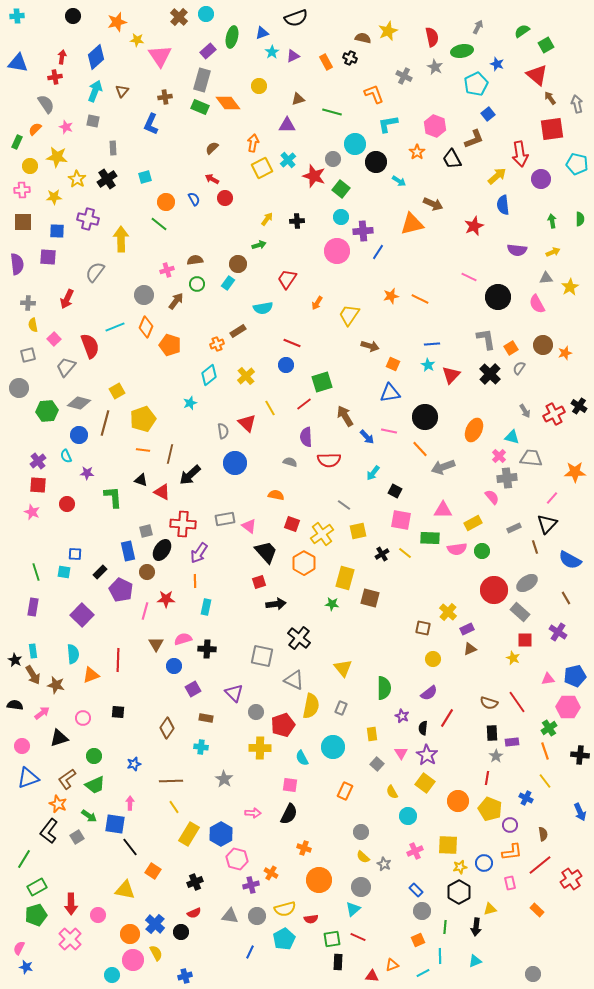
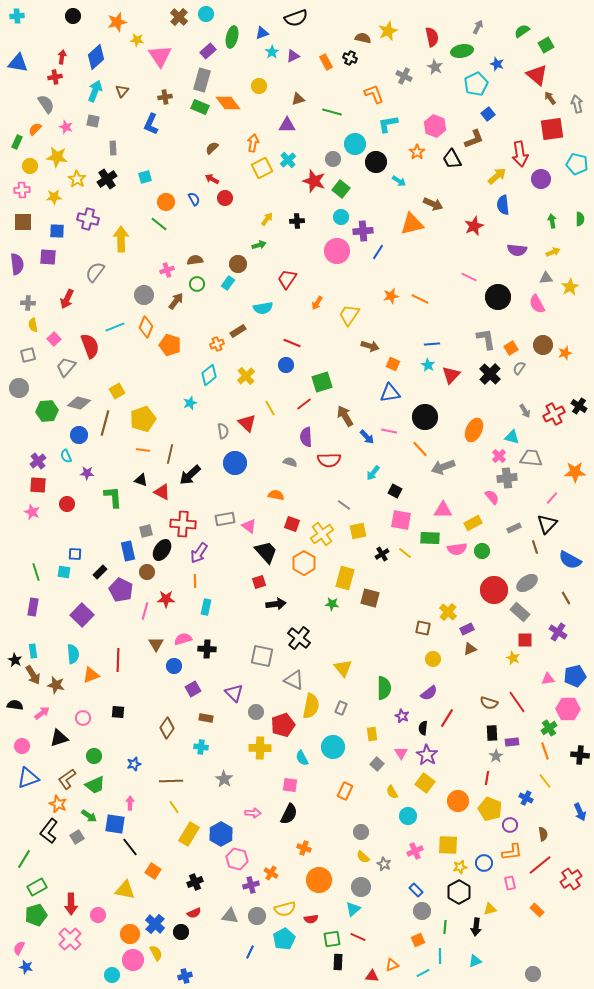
red star at (314, 176): moved 5 px down
pink hexagon at (568, 707): moved 2 px down
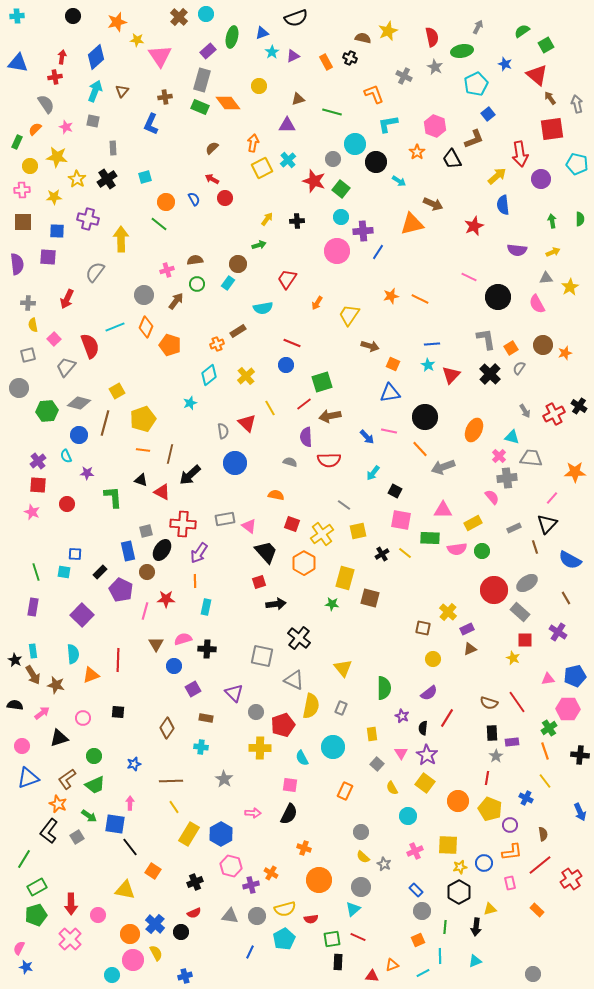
blue star at (497, 64): moved 8 px right
brown arrow at (345, 416): moved 15 px left; rotated 70 degrees counterclockwise
yellow semicircle at (392, 792): moved 4 px up
pink hexagon at (237, 859): moved 6 px left, 7 px down
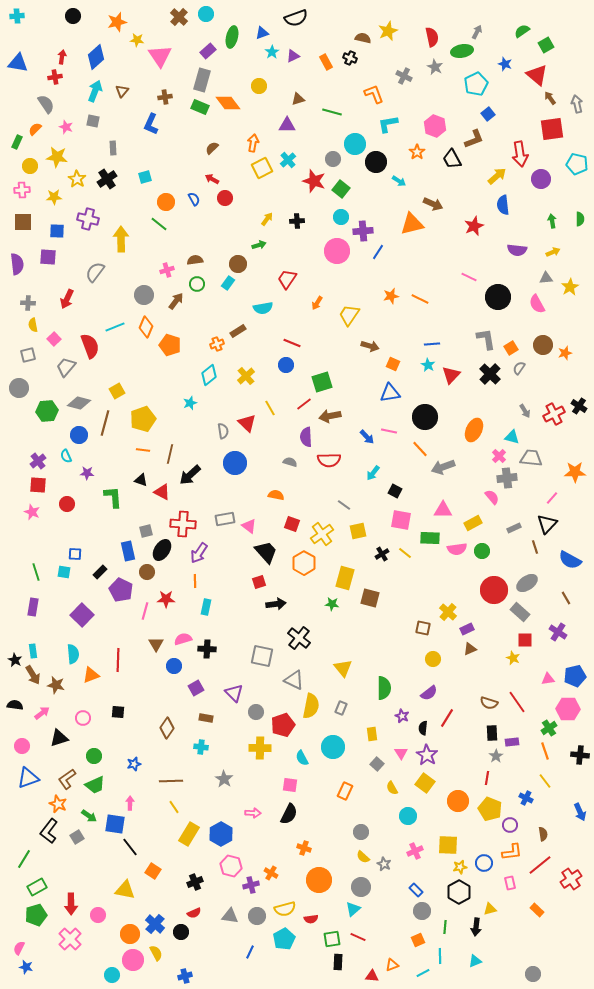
gray arrow at (478, 27): moved 1 px left, 5 px down
purple square at (193, 689): moved 3 px right, 1 px up
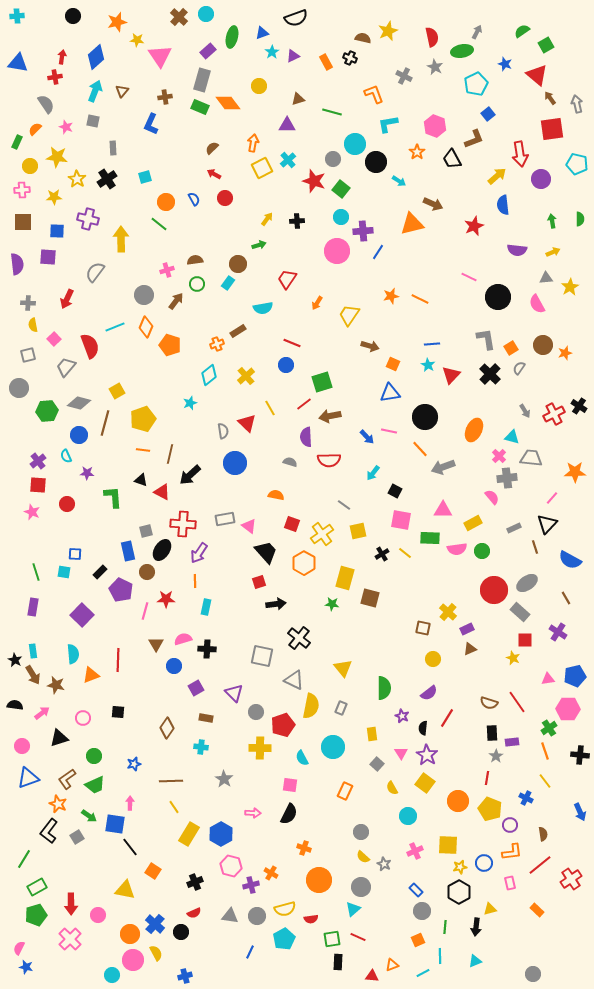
red arrow at (212, 179): moved 2 px right, 5 px up
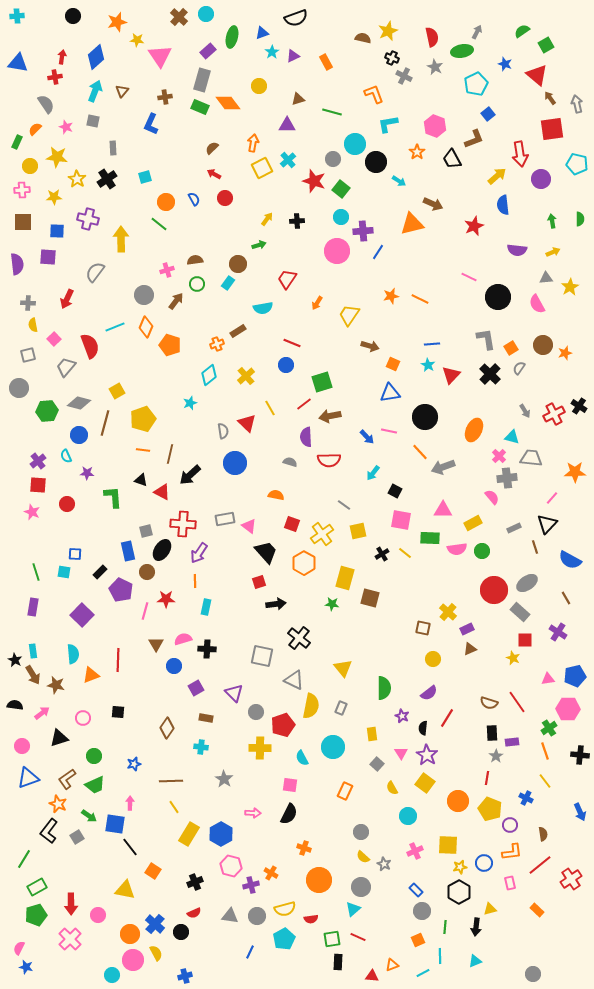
black cross at (350, 58): moved 42 px right
orange line at (420, 449): moved 3 px down
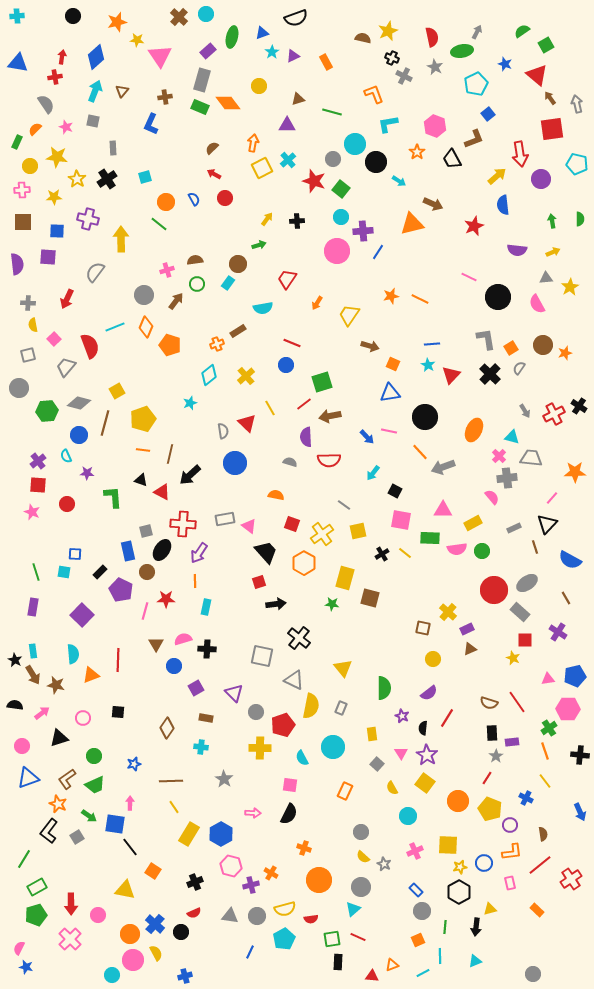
red line at (487, 778): rotated 24 degrees clockwise
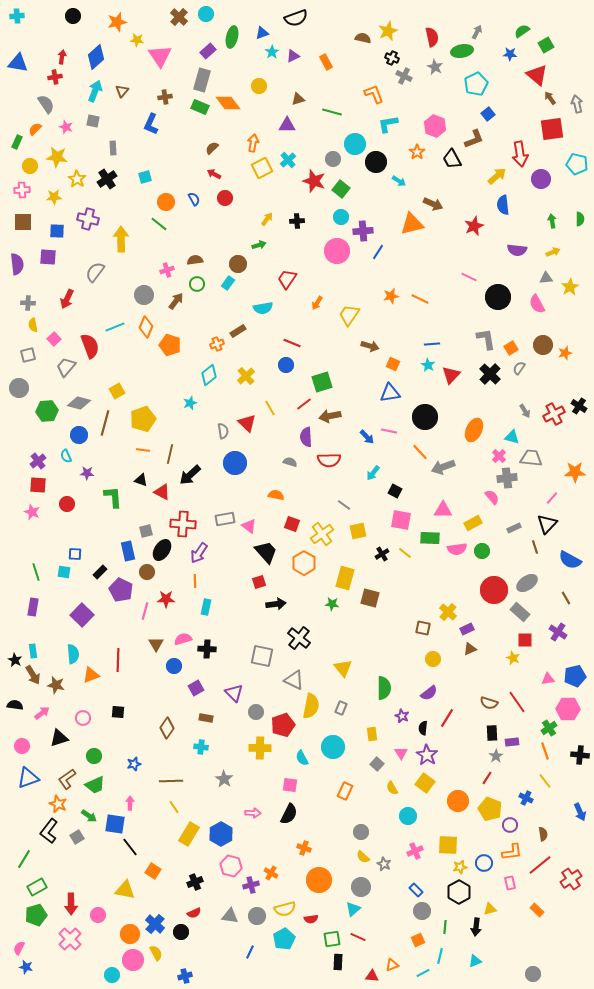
blue star at (505, 64): moved 5 px right, 10 px up; rotated 16 degrees counterclockwise
cyan line at (440, 956): rotated 14 degrees clockwise
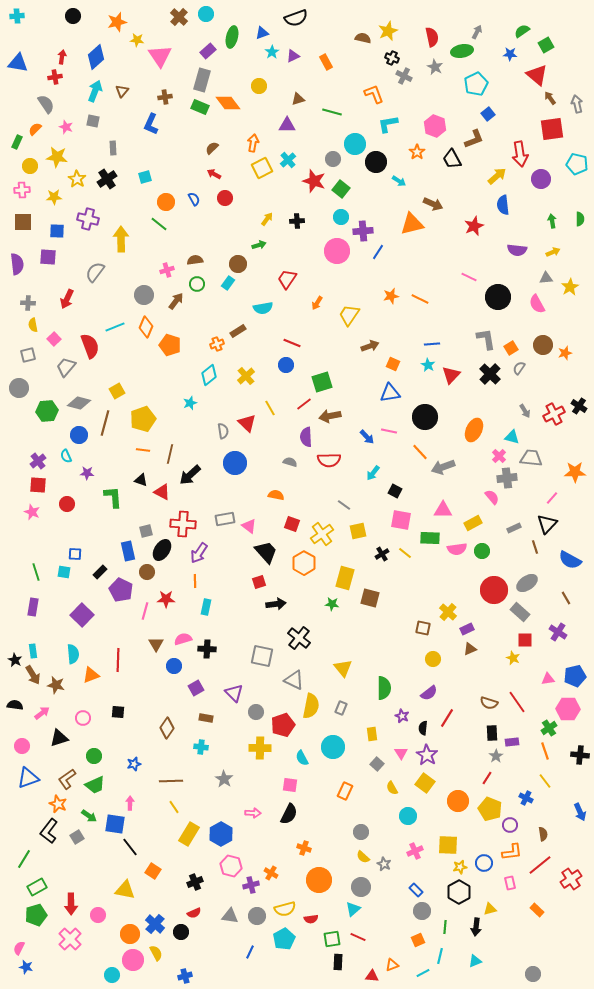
brown arrow at (370, 346): rotated 36 degrees counterclockwise
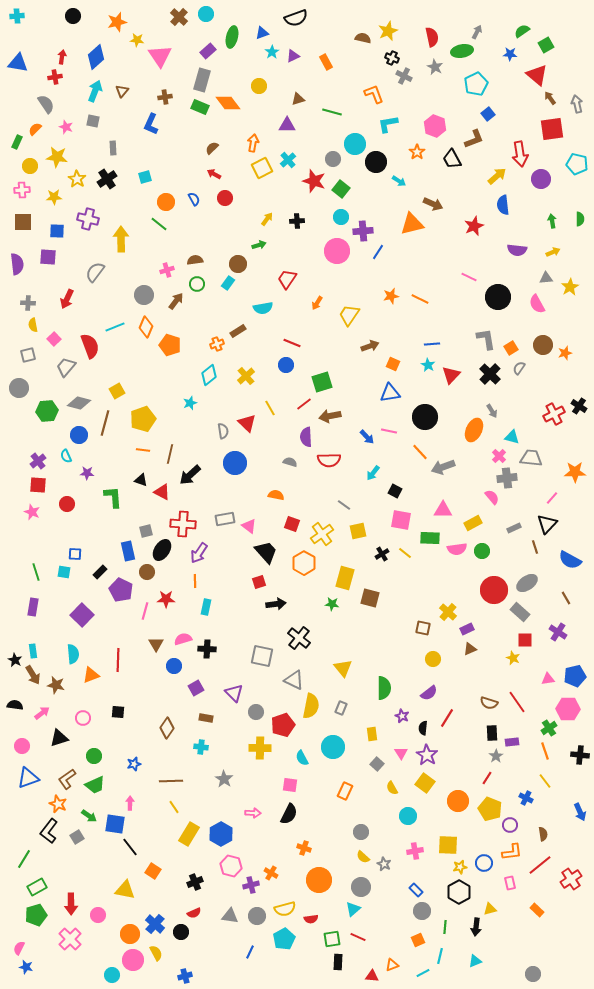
gray arrow at (525, 411): moved 33 px left
pink cross at (415, 851): rotated 14 degrees clockwise
